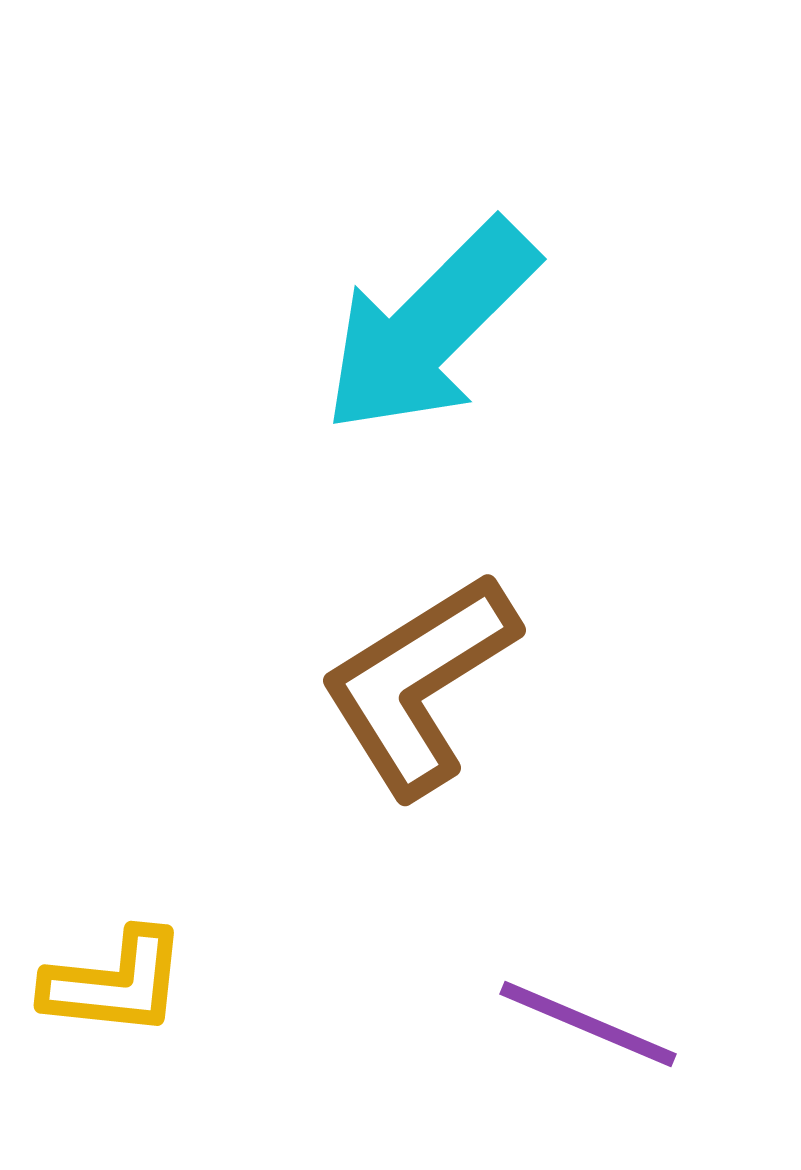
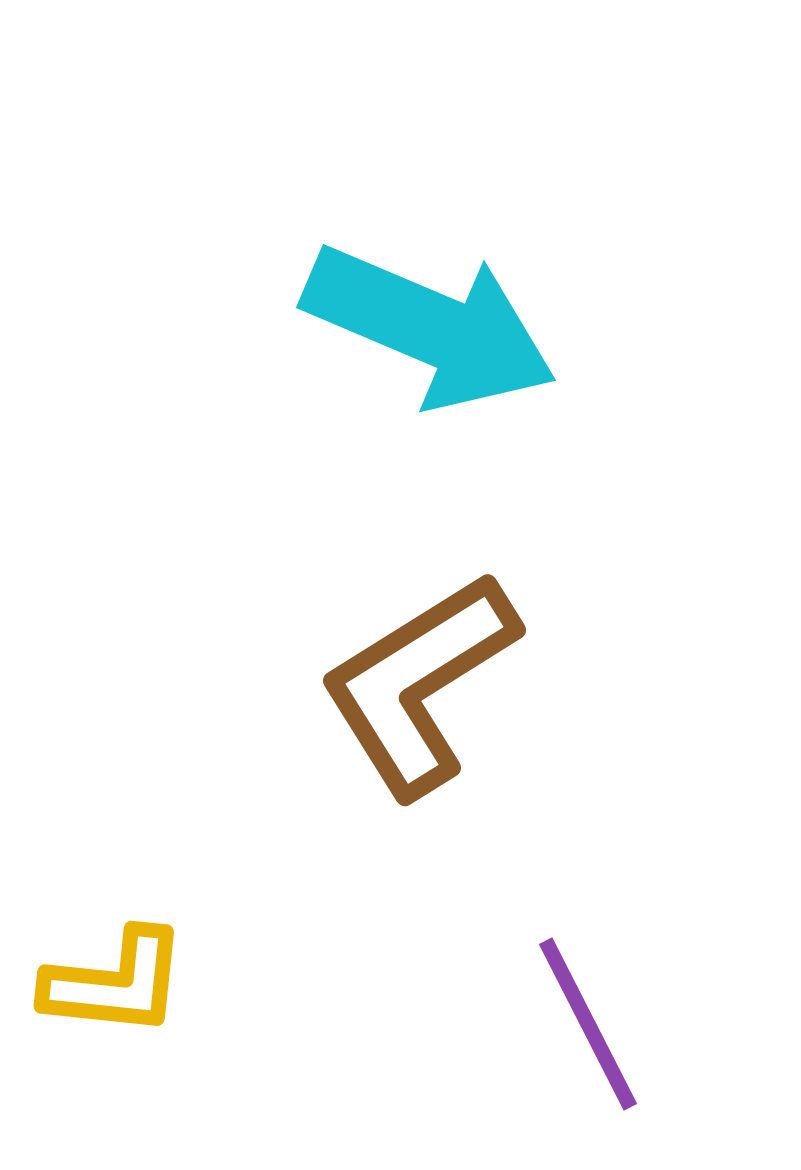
cyan arrow: rotated 112 degrees counterclockwise
purple line: rotated 40 degrees clockwise
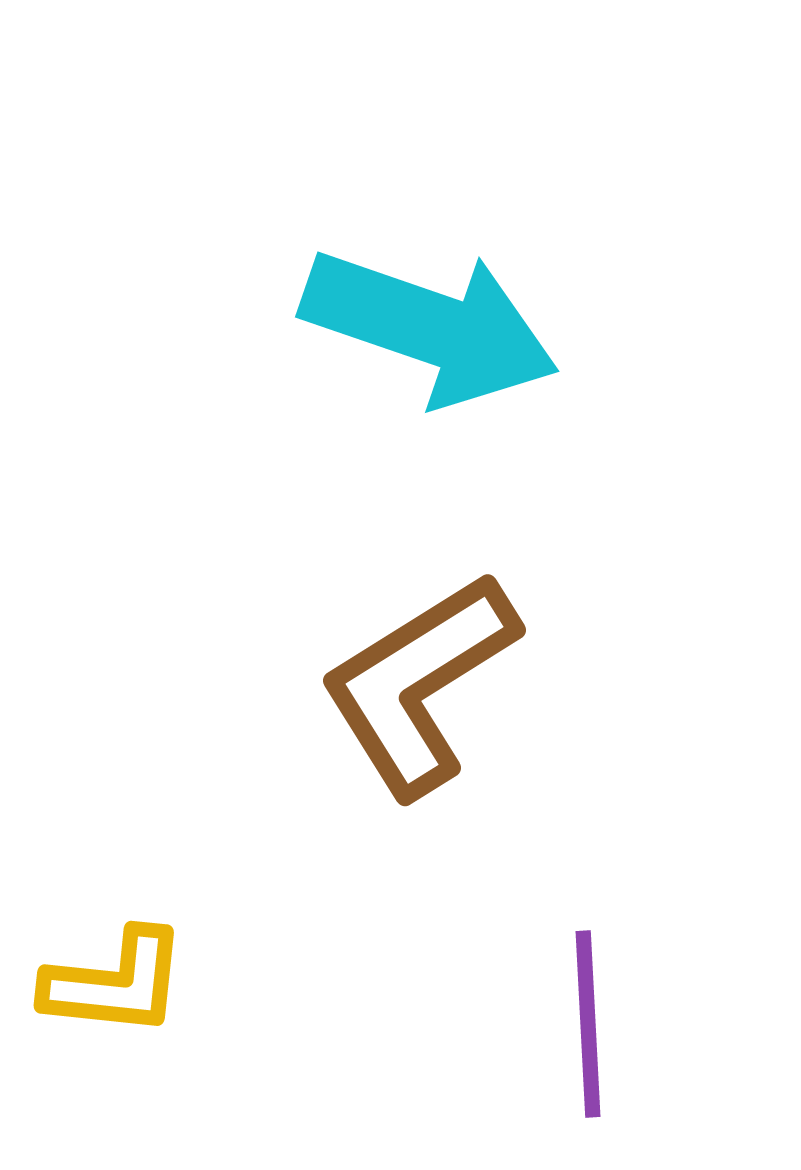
cyan arrow: rotated 4 degrees counterclockwise
purple line: rotated 24 degrees clockwise
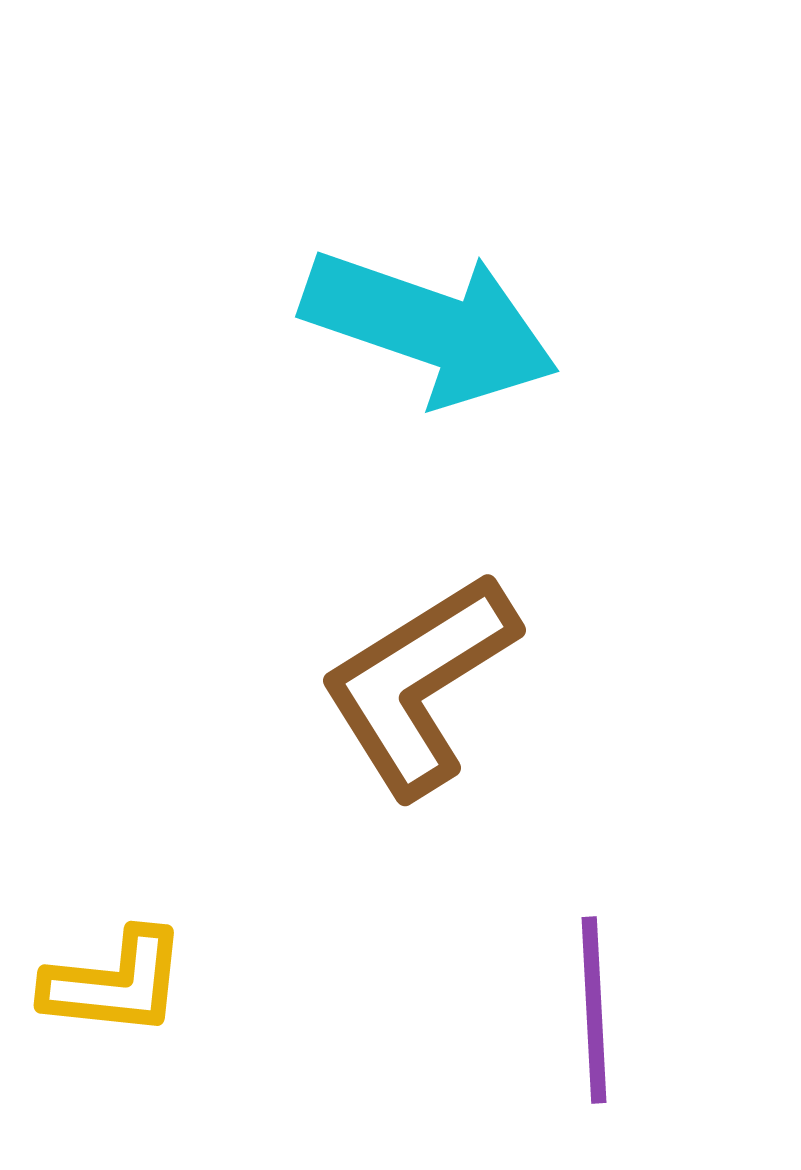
purple line: moved 6 px right, 14 px up
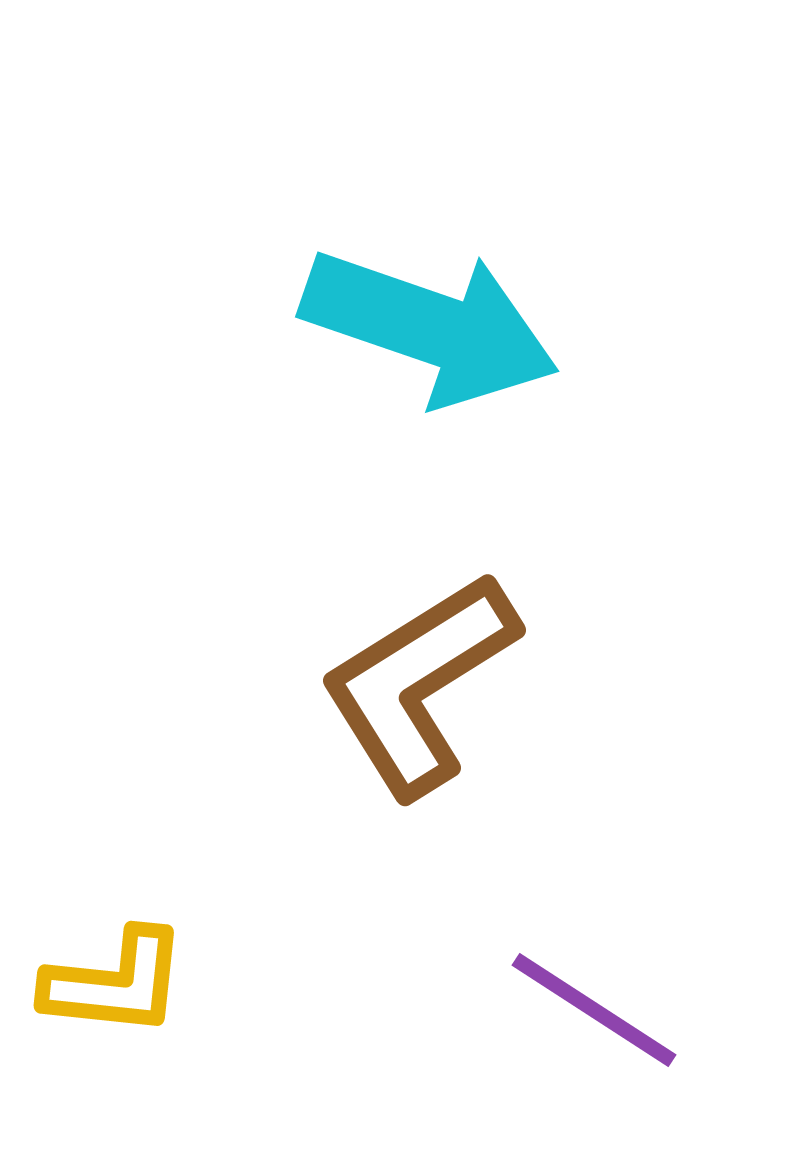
purple line: rotated 54 degrees counterclockwise
